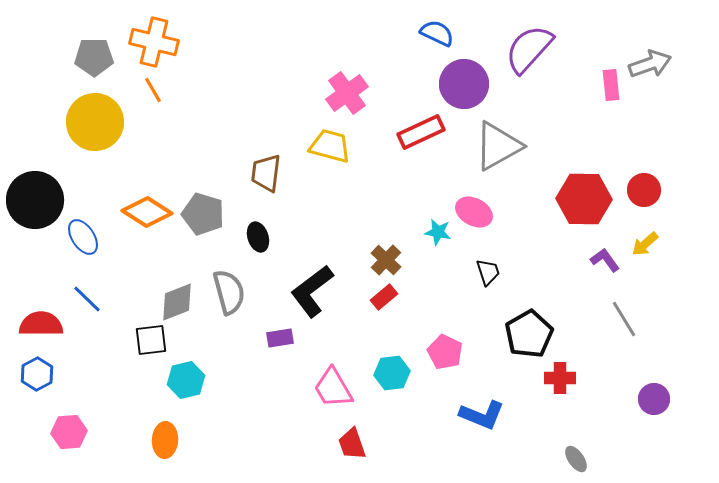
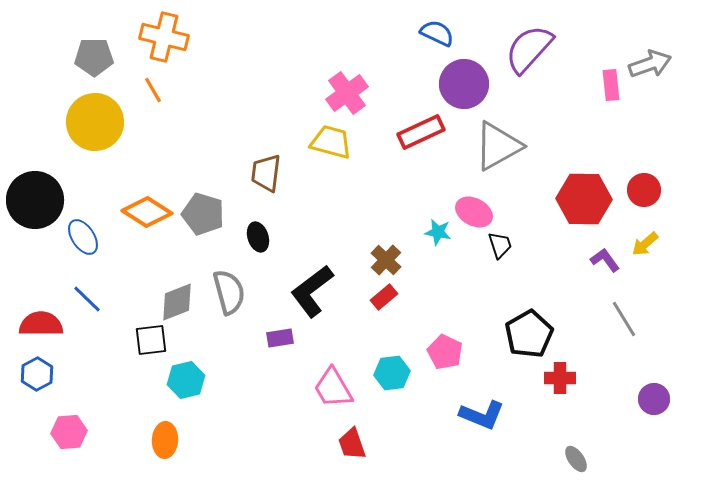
orange cross at (154, 42): moved 10 px right, 5 px up
yellow trapezoid at (330, 146): moved 1 px right, 4 px up
black trapezoid at (488, 272): moved 12 px right, 27 px up
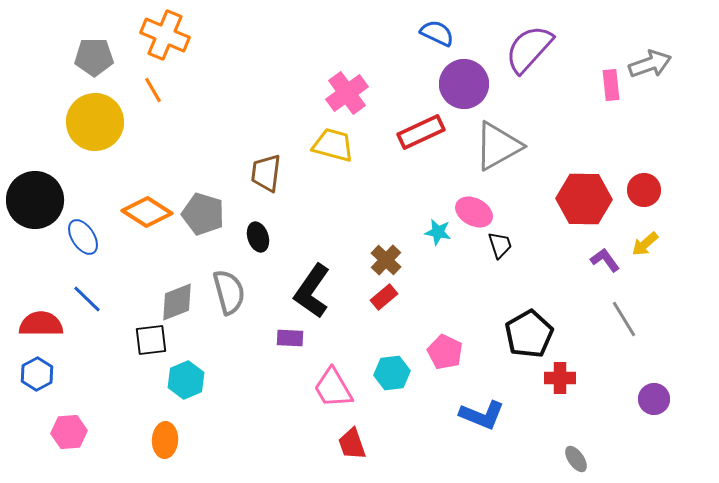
orange cross at (164, 37): moved 1 px right, 2 px up; rotated 9 degrees clockwise
yellow trapezoid at (331, 142): moved 2 px right, 3 px down
black L-shape at (312, 291): rotated 18 degrees counterclockwise
purple rectangle at (280, 338): moved 10 px right; rotated 12 degrees clockwise
cyan hexagon at (186, 380): rotated 9 degrees counterclockwise
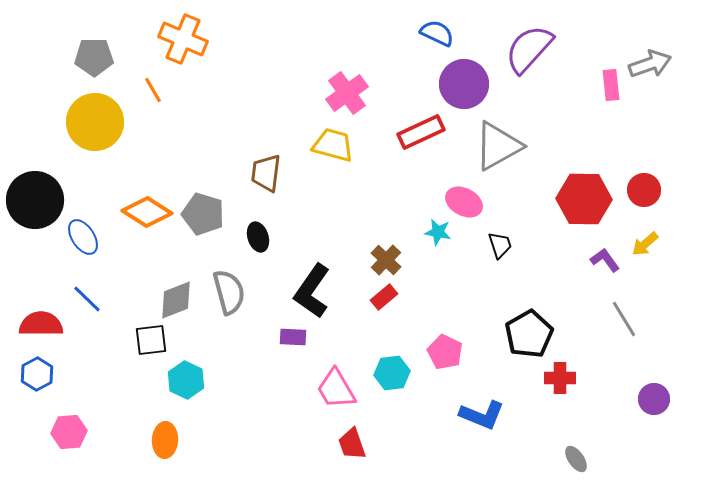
orange cross at (165, 35): moved 18 px right, 4 px down
pink ellipse at (474, 212): moved 10 px left, 10 px up
gray diamond at (177, 302): moved 1 px left, 2 px up
purple rectangle at (290, 338): moved 3 px right, 1 px up
cyan hexagon at (186, 380): rotated 12 degrees counterclockwise
pink trapezoid at (333, 388): moved 3 px right, 1 px down
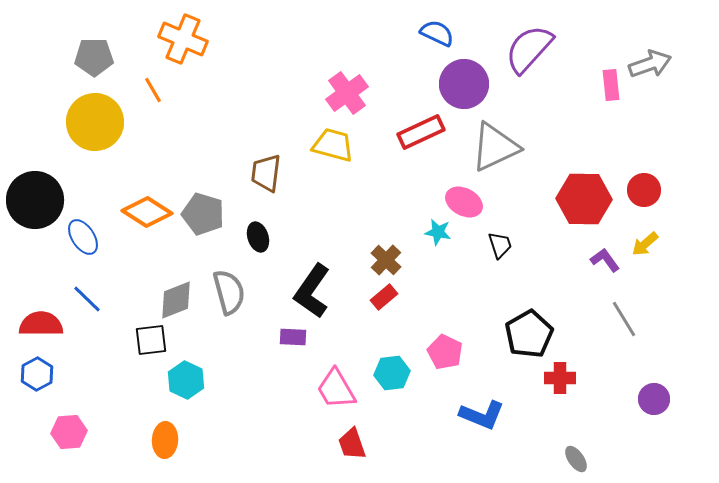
gray triangle at (498, 146): moved 3 px left, 1 px down; rotated 4 degrees clockwise
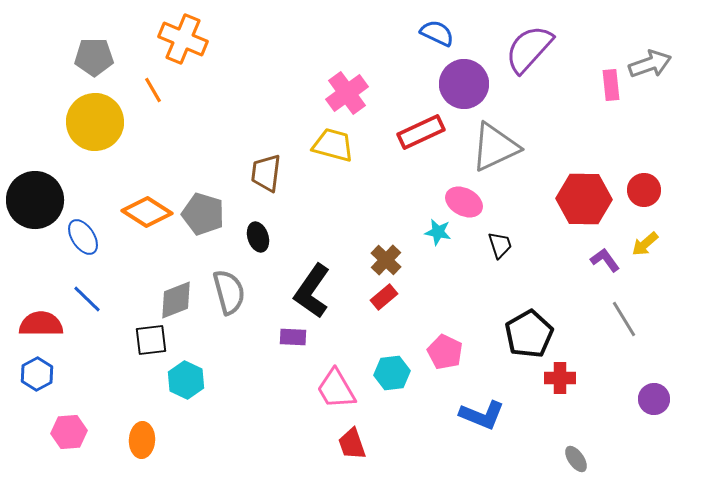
orange ellipse at (165, 440): moved 23 px left
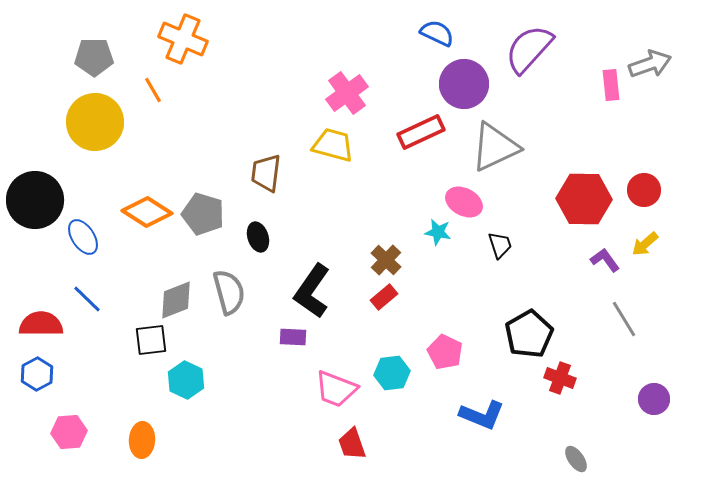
red cross at (560, 378): rotated 20 degrees clockwise
pink trapezoid at (336, 389): rotated 39 degrees counterclockwise
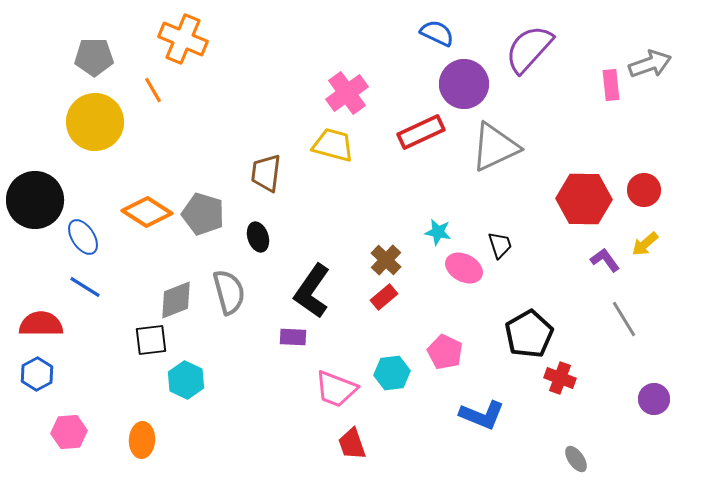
pink ellipse at (464, 202): moved 66 px down
blue line at (87, 299): moved 2 px left, 12 px up; rotated 12 degrees counterclockwise
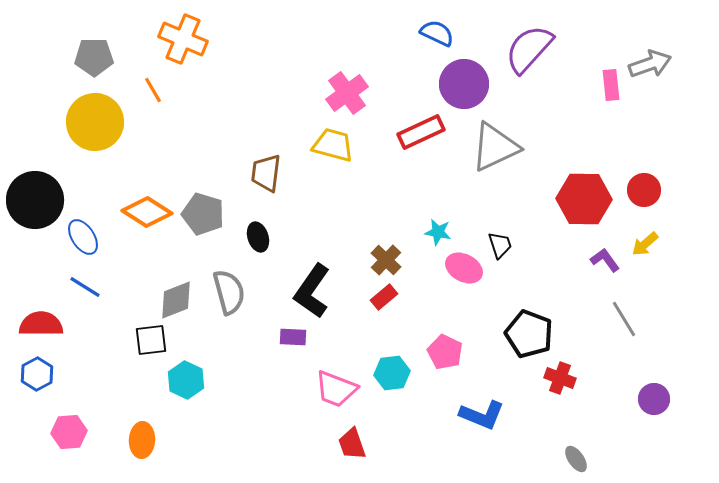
black pentagon at (529, 334): rotated 21 degrees counterclockwise
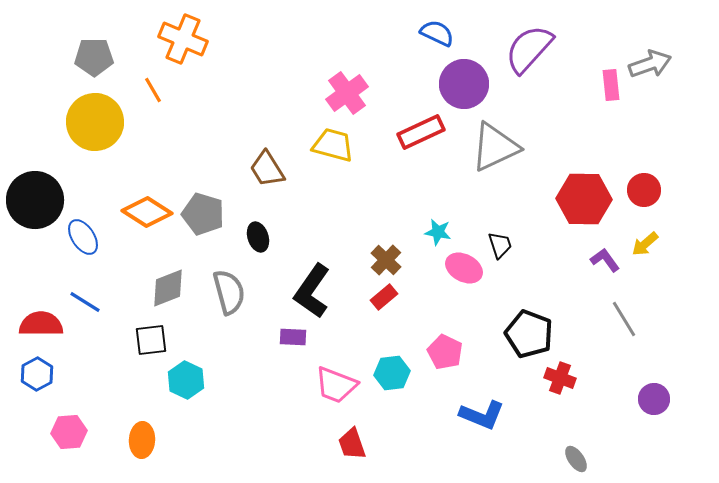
brown trapezoid at (266, 173): moved 1 px right, 4 px up; rotated 39 degrees counterclockwise
blue line at (85, 287): moved 15 px down
gray diamond at (176, 300): moved 8 px left, 12 px up
pink trapezoid at (336, 389): moved 4 px up
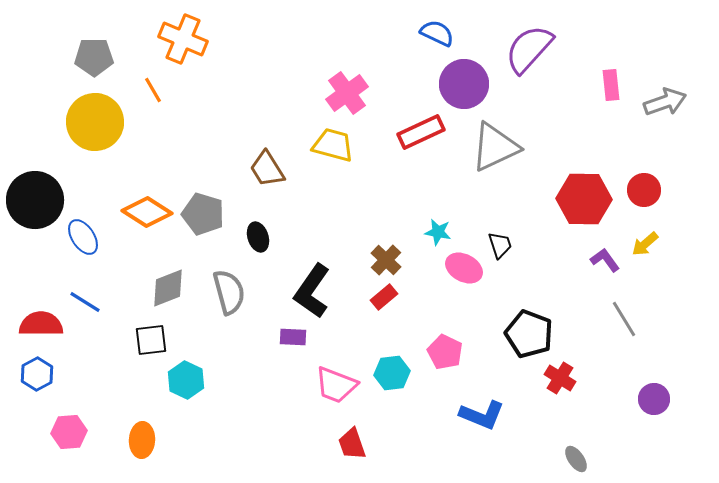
gray arrow at (650, 64): moved 15 px right, 38 px down
red cross at (560, 378): rotated 12 degrees clockwise
